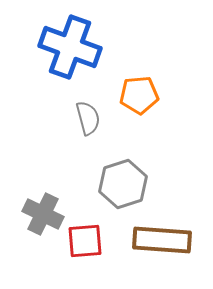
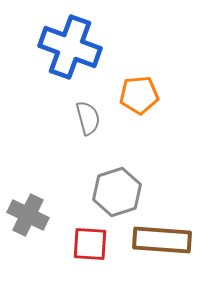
gray hexagon: moved 6 px left, 8 px down
gray cross: moved 15 px left, 1 px down
red square: moved 5 px right, 3 px down; rotated 9 degrees clockwise
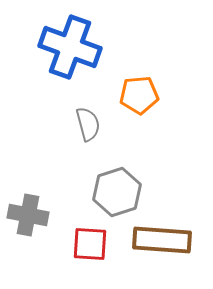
gray semicircle: moved 6 px down
gray cross: rotated 15 degrees counterclockwise
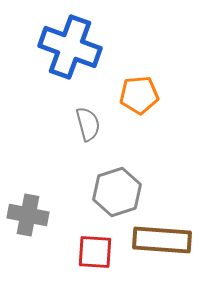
red square: moved 5 px right, 8 px down
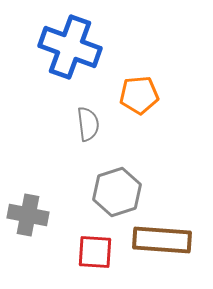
gray semicircle: rotated 8 degrees clockwise
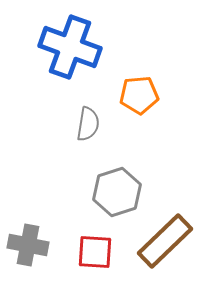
gray semicircle: rotated 16 degrees clockwise
gray cross: moved 30 px down
brown rectangle: moved 3 px right, 1 px down; rotated 48 degrees counterclockwise
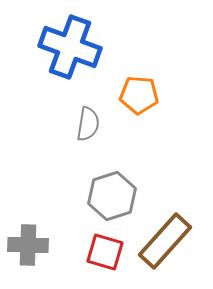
orange pentagon: rotated 9 degrees clockwise
gray hexagon: moved 5 px left, 4 px down
brown rectangle: rotated 4 degrees counterclockwise
gray cross: rotated 9 degrees counterclockwise
red square: moved 10 px right; rotated 12 degrees clockwise
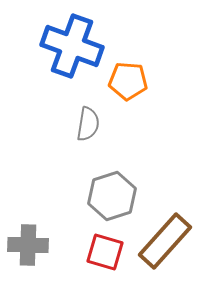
blue cross: moved 2 px right, 1 px up
orange pentagon: moved 11 px left, 14 px up
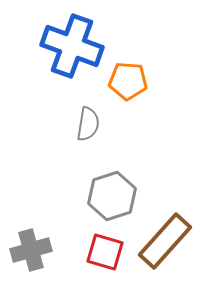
gray cross: moved 3 px right, 5 px down; rotated 18 degrees counterclockwise
